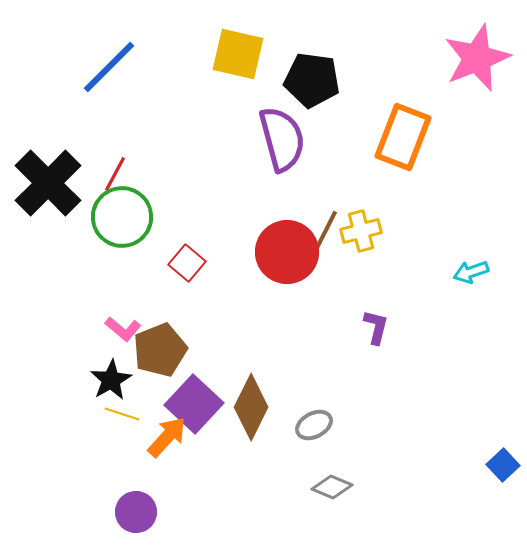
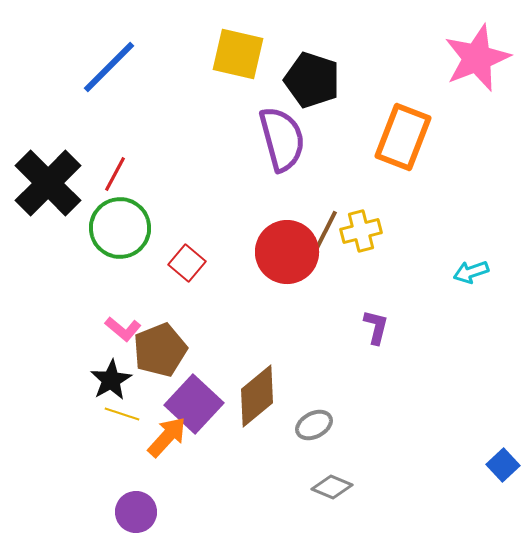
black pentagon: rotated 10 degrees clockwise
green circle: moved 2 px left, 11 px down
brown diamond: moved 6 px right, 11 px up; rotated 24 degrees clockwise
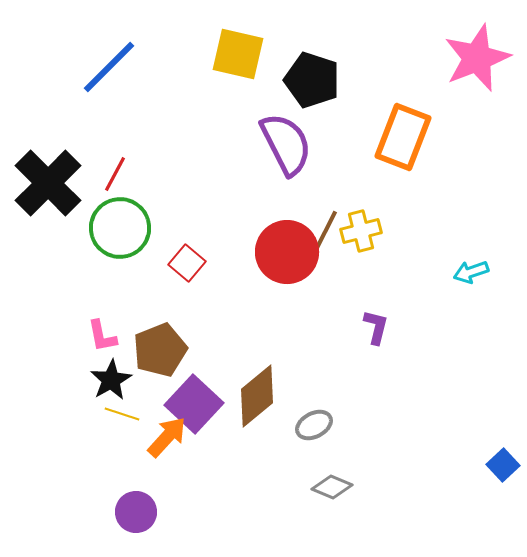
purple semicircle: moved 4 px right, 5 px down; rotated 12 degrees counterclockwise
pink L-shape: moved 21 px left, 7 px down; rotated 39 degrees clockwise
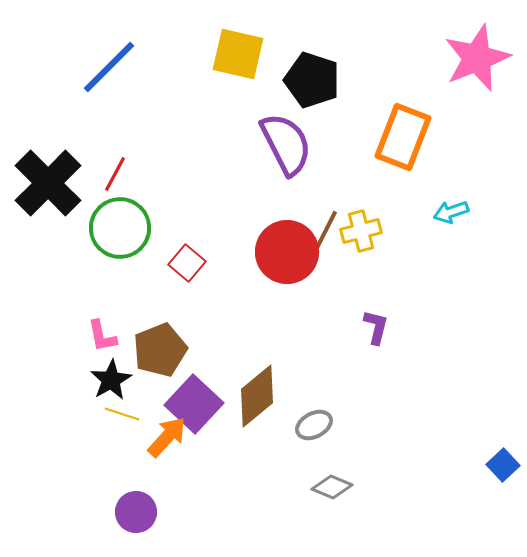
cyan arrow: moved 20 px left, 60 px up
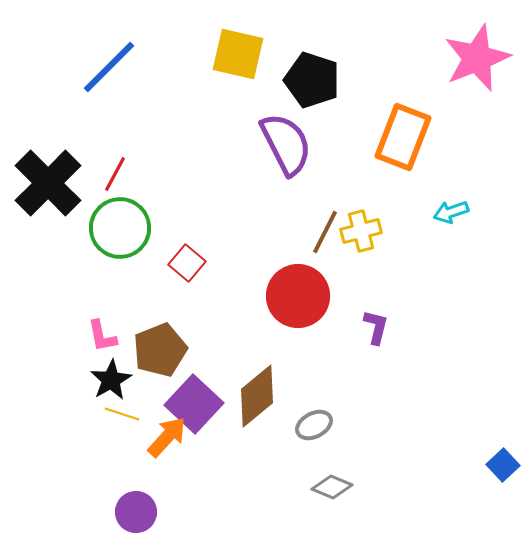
red circle: moved 11 px right, 44 px down
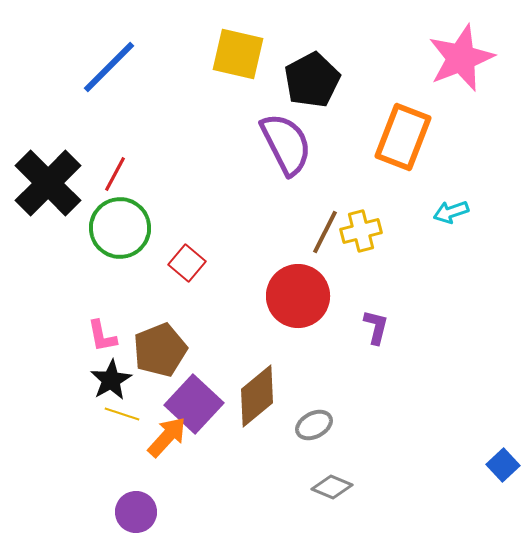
pink star: moved 16 px left
black pentagon: rotated 26 degrees clockwise
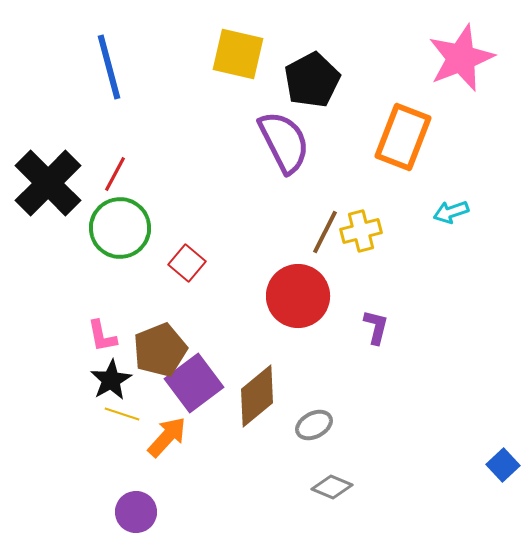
blue line: rotated 60 degrees counterclockwise
purple semicircle: moved 2 px left, 2 px up
purple square: moved 21 px up; rotated 10 degrees clockwise
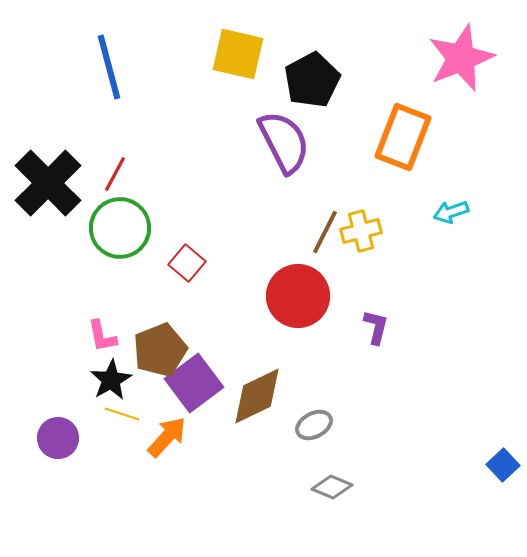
brown diamond: rotated 14 degrees clockwise
purple circle: moved 78 px left, 74 px up
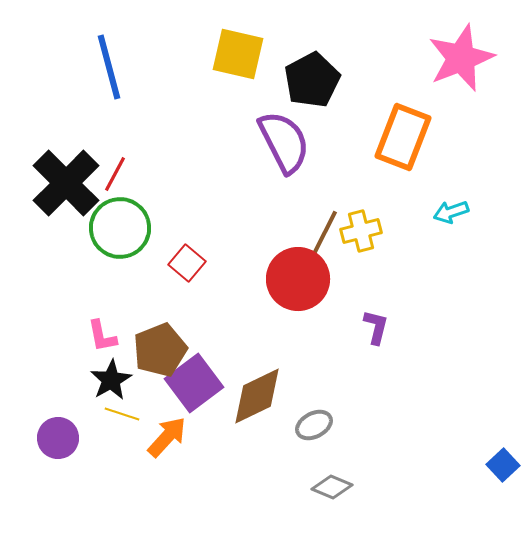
black cross: moved 18 px right
red circle: moved 17 px up
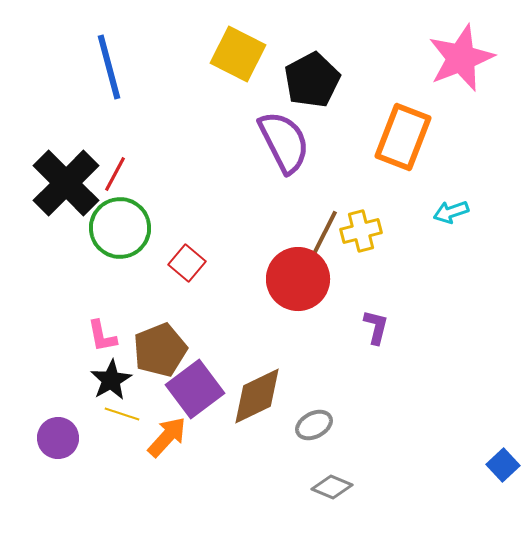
yellow square: rotated 14 degrees clockwise
purple square: moved 1 px right, 6 px down
